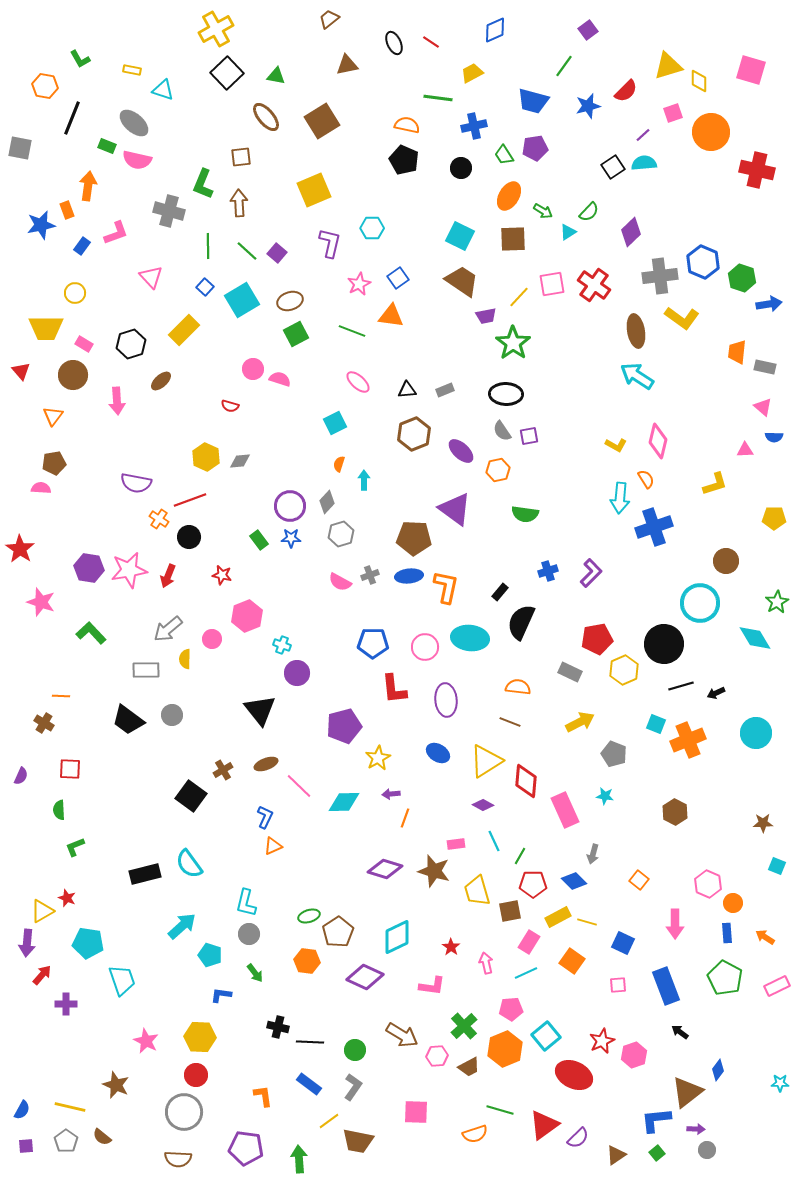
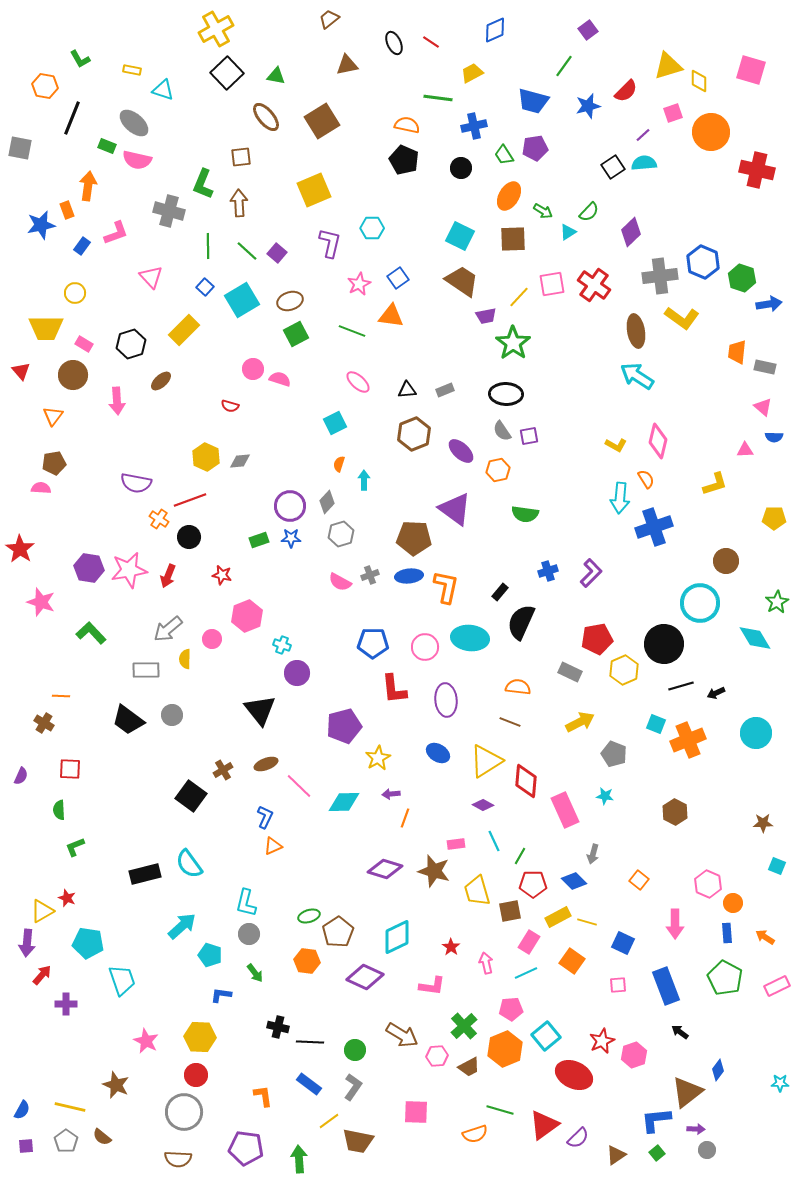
green rectangle at (259, 540): rotated 72 degrees counterclockwise
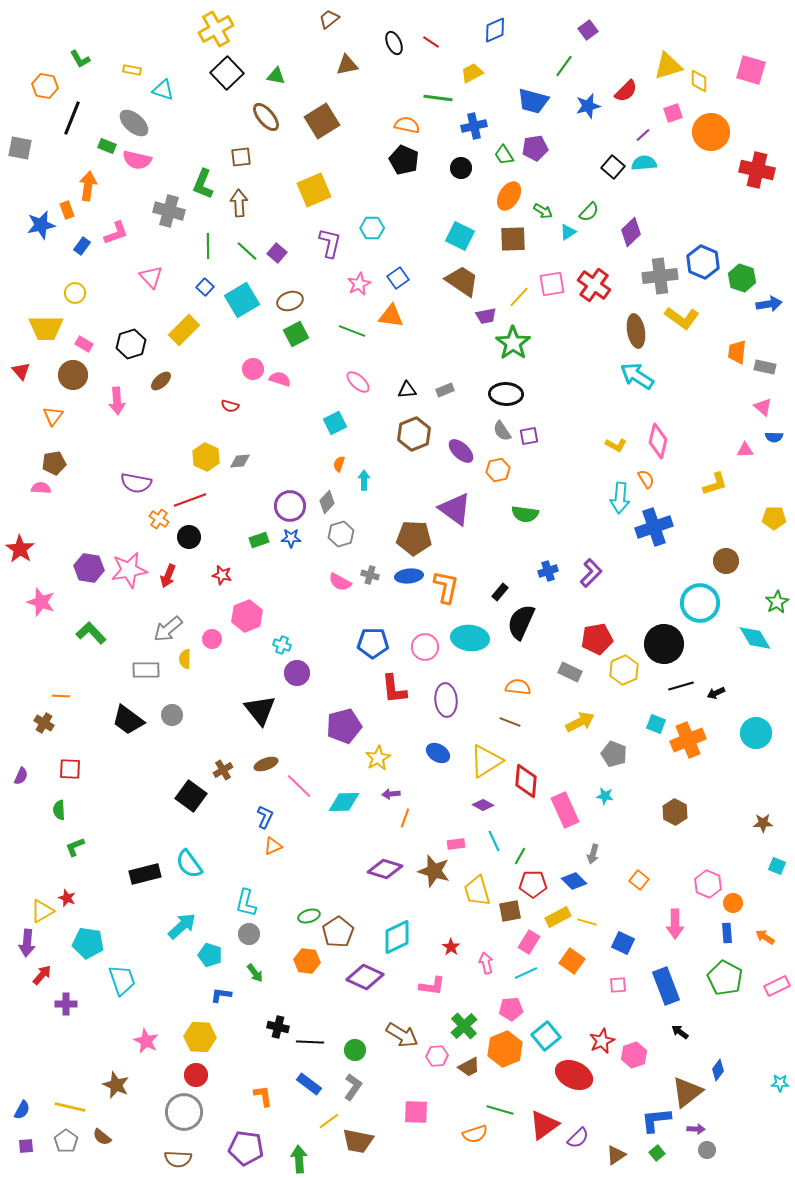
black square at (613, 167): rotated 15 degrees counterclockwise
gray cross at (370, 575): rotated 36 degrees clockwise
